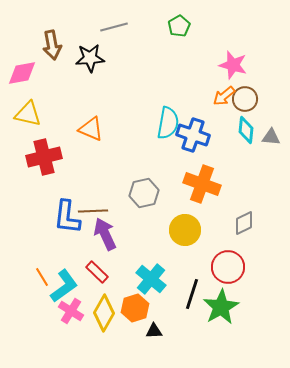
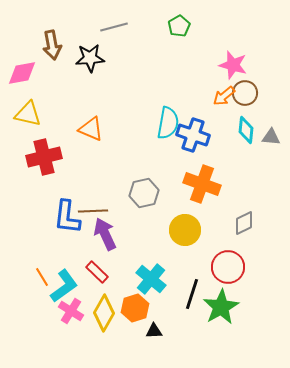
brown circle: moved 6 px up
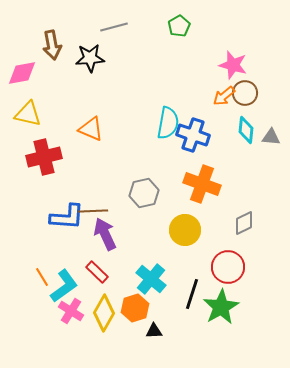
blue L-shape: rotated 93 degrees counterclockwise
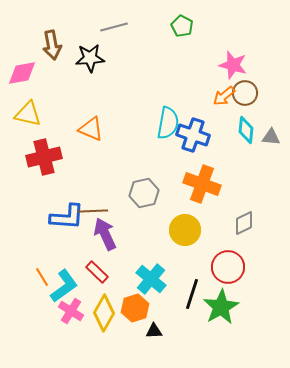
green pentagon: moved 3 px right; rotated 15 degrees counterclockwise
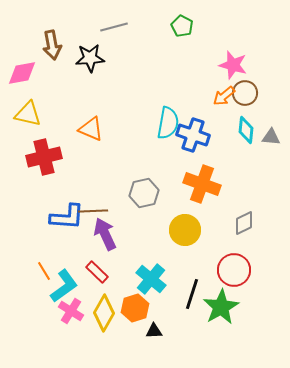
red circle: moved 6 px right, 3 px down
orange line: moved 2 px right, 6 px up
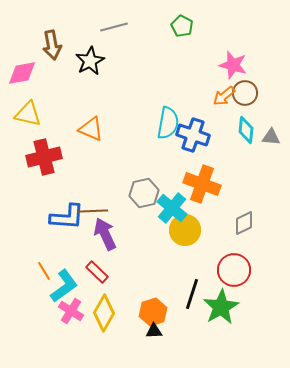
black star: moved 3 px down; rotated 24 degrees counterclockwise
cyan cross: moved 21 px right, 71 px up
orange hexagon: moved 18 px right, 4 px down
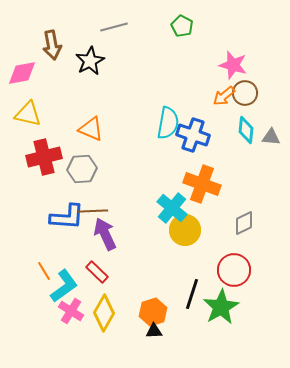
gray hexagon: moved 62 px left, 24 px up; rotated 8 degrees clockwise
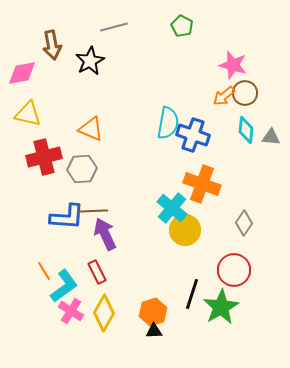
gray diamond: rotated 30 degrees counterclockwise
red rectangle: rotated 20 degrees clockwise
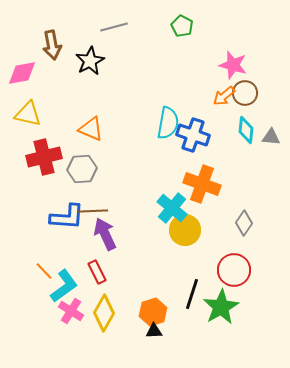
orange line: rotated 12 degrees counterclockwise
